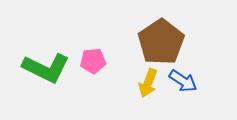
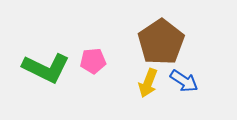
blue arrow: moved 1 px right
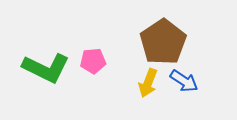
brown pentagon: moved 2 px right
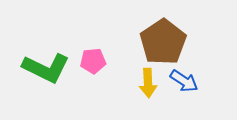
yellow arrow: rotated 24 degrees counterclockwise
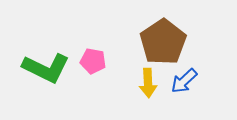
pink pentagon: rotated 15 degrees clockwise
blue arrow: rotated 104 degrees clockwise
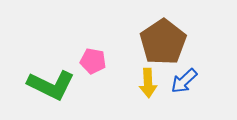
green L-shape: moved 5 px right, 17 px down
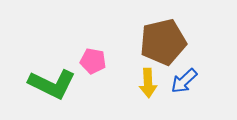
brown pentagon: rotated 21 degrees clockwise
green L-shape: moved 1 px right, 1 px up
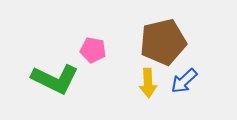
pink pentagon: moved 11 px up
green L-shape: moved 3 px right, 5 px up
